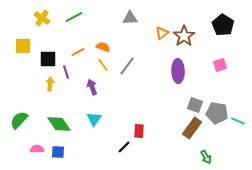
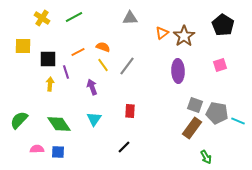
red rectangle: moved 9 px left, 20 px up
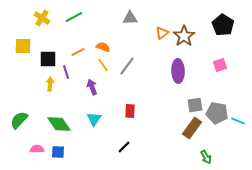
gray square: rotated 28 degrees counterclockwise
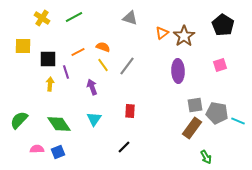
gray triangle: rotated 21 degrees clockwise
blue square: rotated 24 degrees counterclockwise
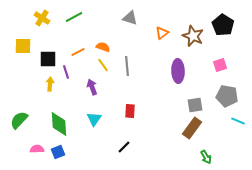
brown star: moved 9 px right; rotated 15 degrees counterclockwise
gray line: rotated 42 degrees counterclockwise
gray pentagon: moved 10 px right, 17 px up
green diamond: rotated 30 degrees clockwise
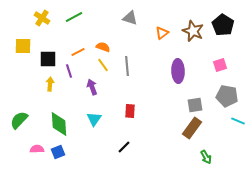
brown star: moved 5 px up
purple line: moved 3 px right, 1 px up
